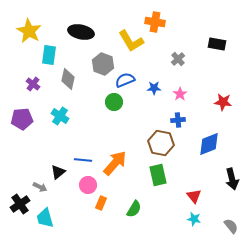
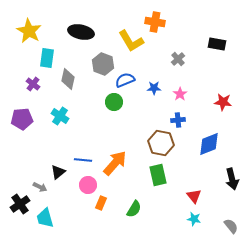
cyan rectangle: moved 2 px left, 3 px down
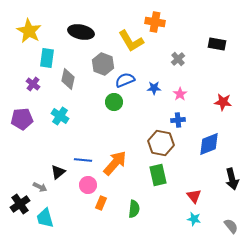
green semicircle: rotated 24 degrees counterclockwise
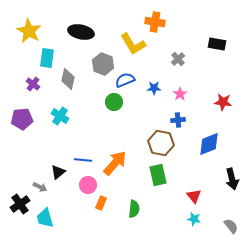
yellow L-shape: moved 2 px right, 3 px down
